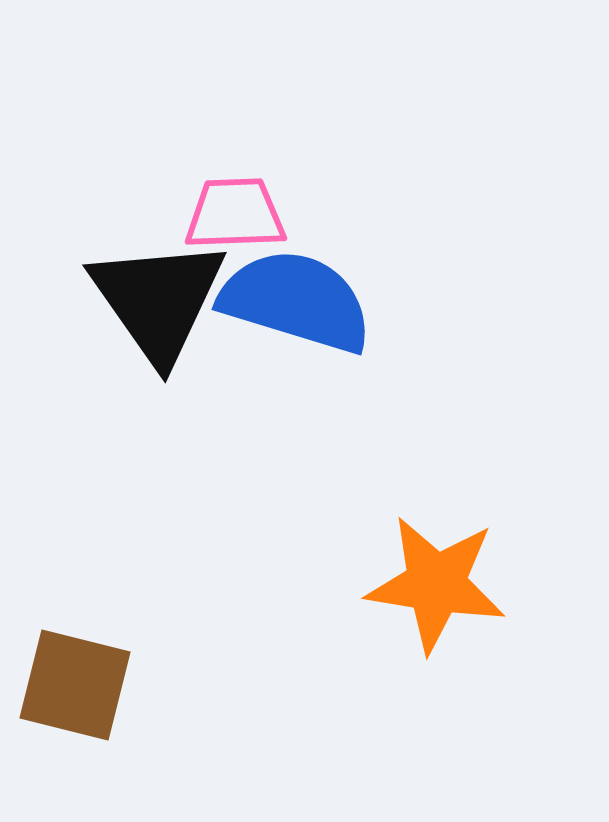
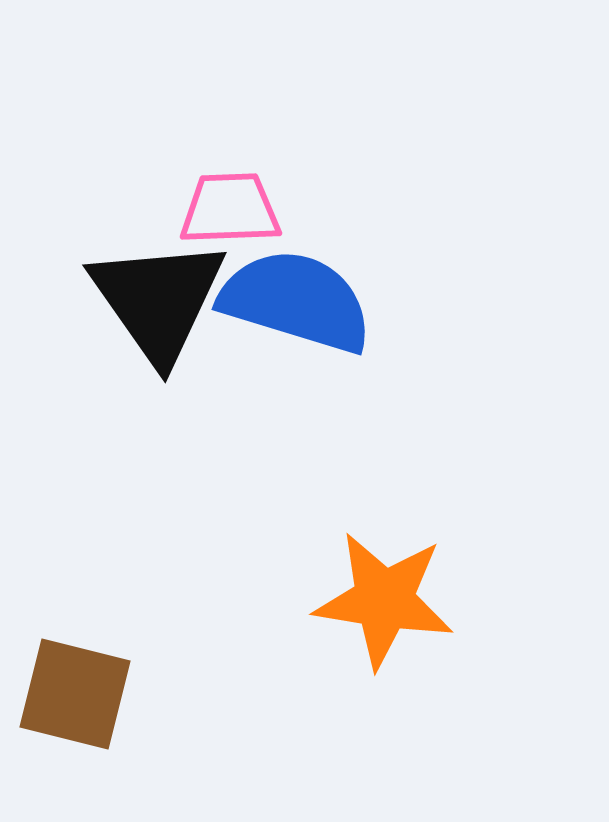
pink trapezoid: moved 5 px left, 5 px up
orange star: moved 52 px left, 16 px down
brown square: moved 9 px down
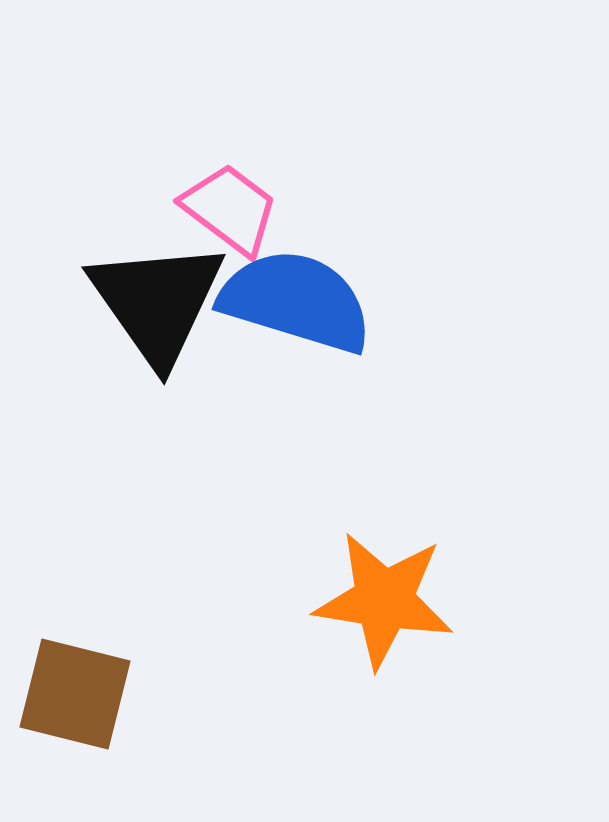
pink trapezoid: rotated 39 degrees clockwise
black triangle: moved 1 px left, 2 px down
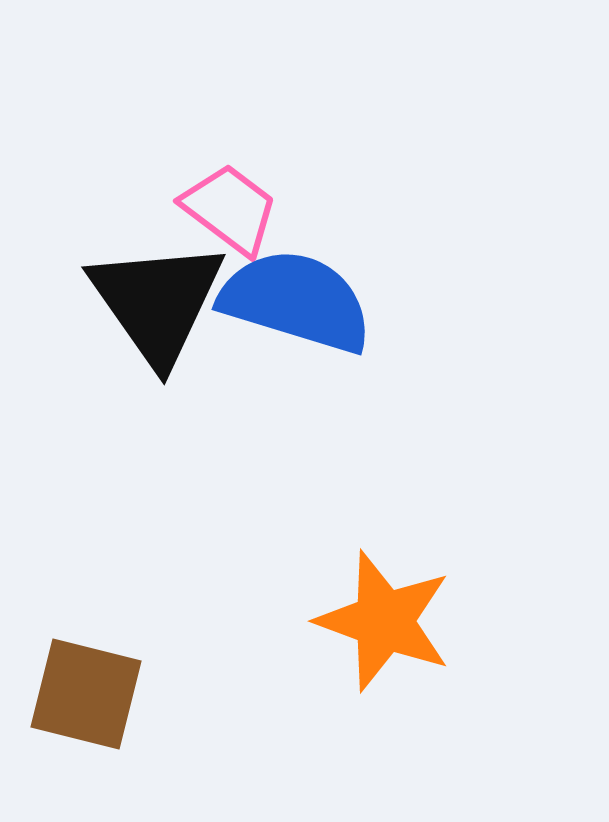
orange star: moved 21 px down; rotated 11 degrees clockwise
brown square: moved 11 px right
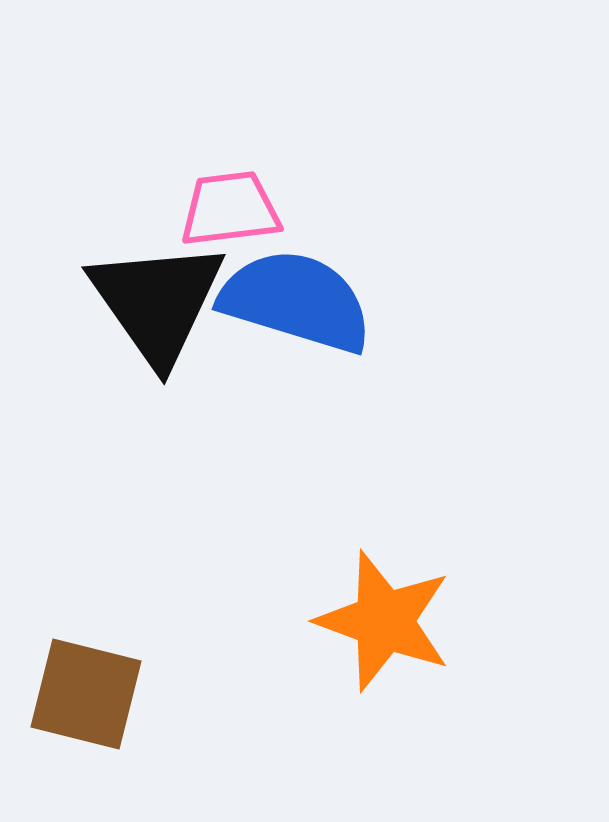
pink trapezoid: rotated 44 degrees counterclockwise
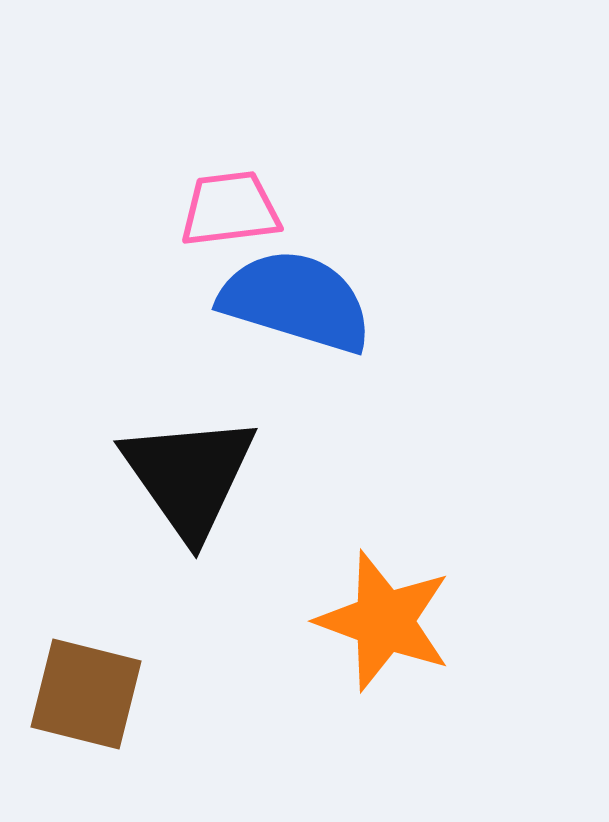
black triangle: moved 32 px right, 174 px down
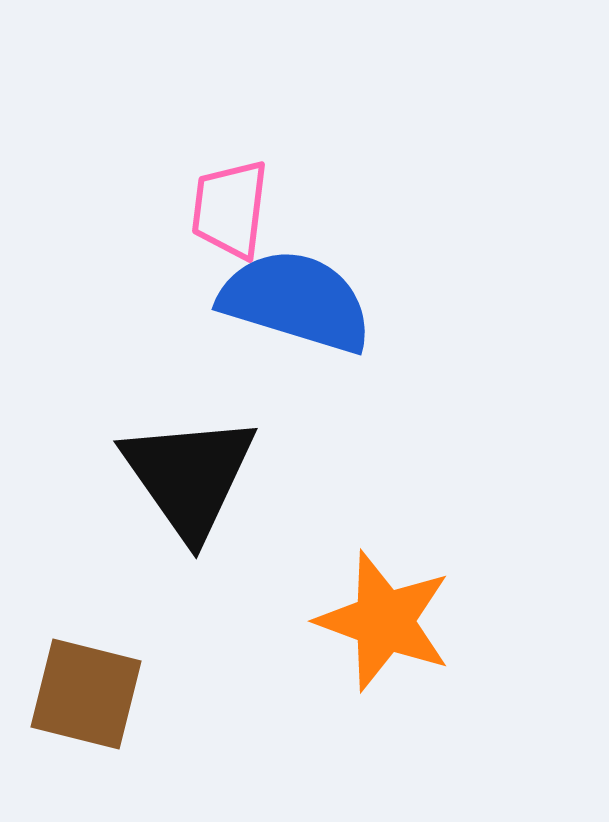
pink trapezoid: rotated 76 degrees counterclockwise
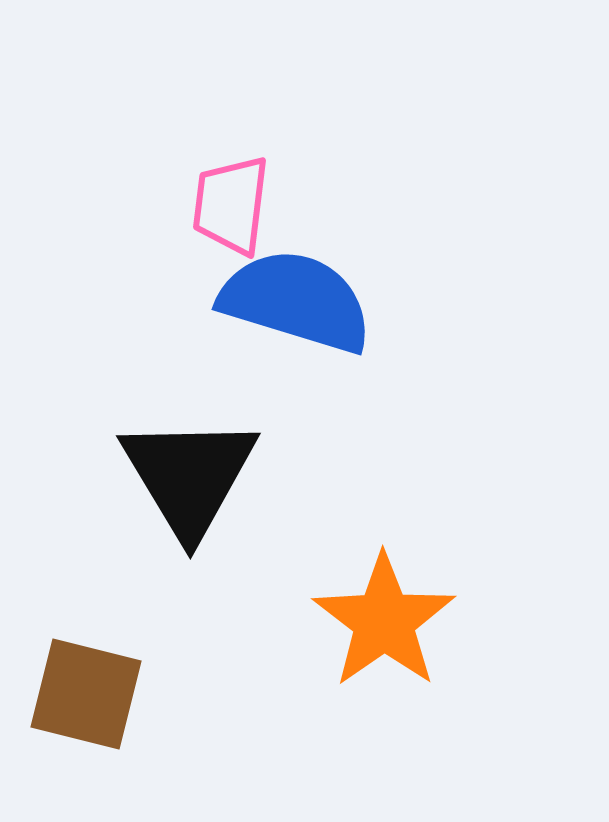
pink trapezoid: moved 1 px right, 4 px up
black triangle: rotated 4 degrees clockwise
orange star: rotated 17 degrees clockwise
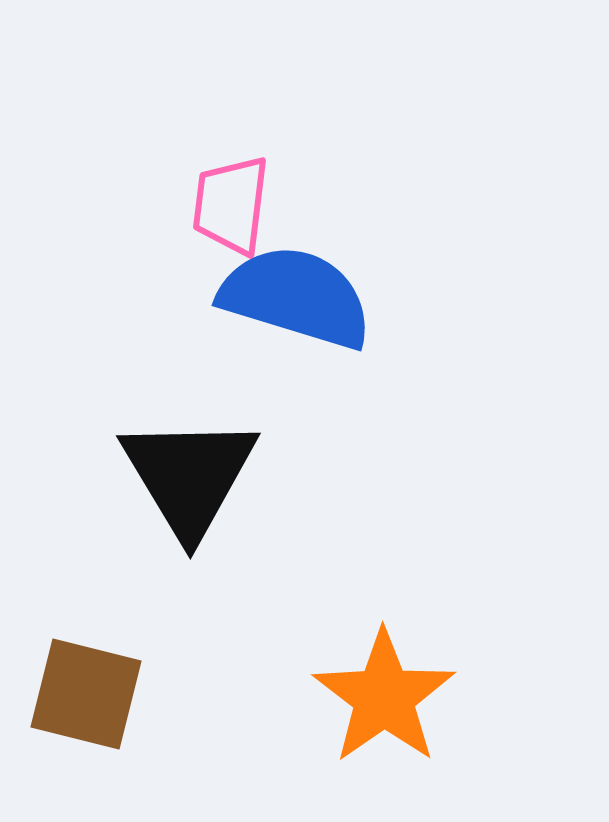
blue semicircle: moved 4 px up
orange star: moved 76 px down
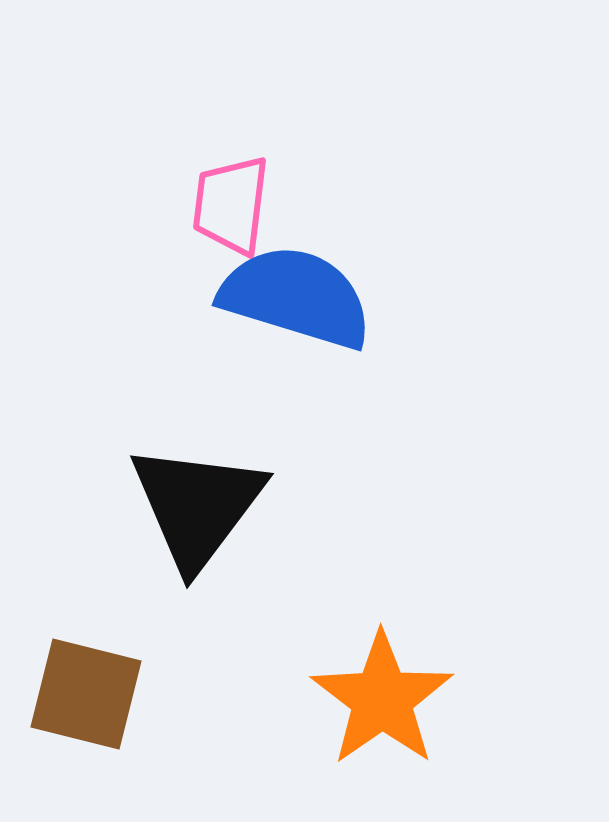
black triangle: moved 8 px right, 30 px down; rotated 8 degrees clockwise
orange star: moved 2 px left, 2 px down
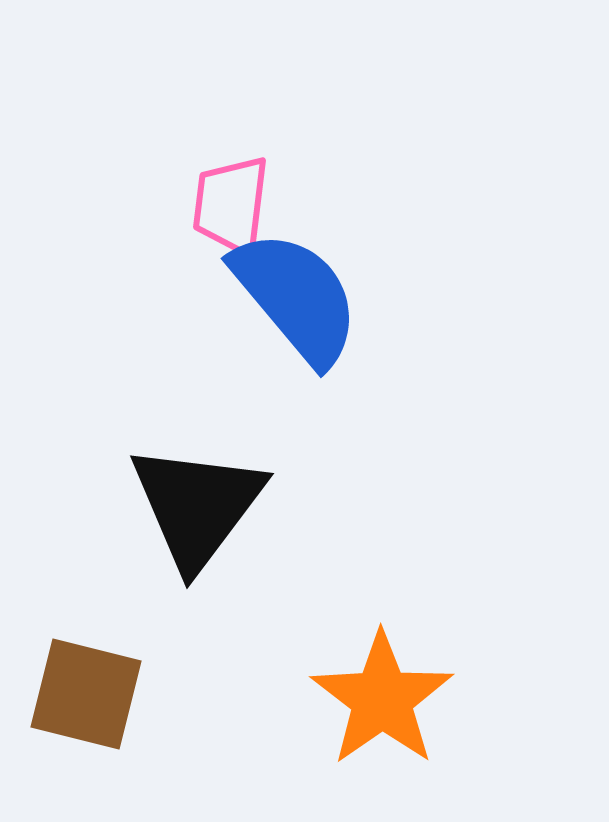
blue semicircle: rotated 33 degrees clockwise
